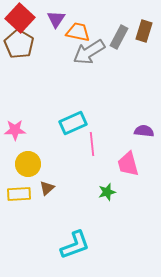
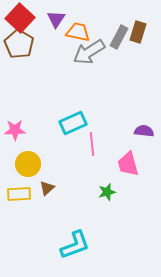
brown rectangle: moved 6 px left, 1 px down
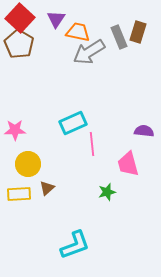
gray rectangle: rotated 50 degrees counterclockwise
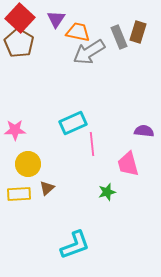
brown pentagon: moved 1 px up
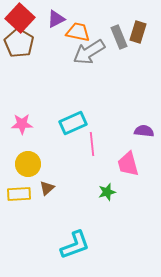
purple triangle: rotated 30 degrees clockwise
pink star: moved 7 px right, 6 px up
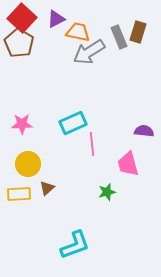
red square: moved 2 px right
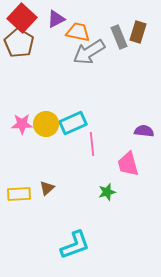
yellow circle: moved 18 px right, 40 px up
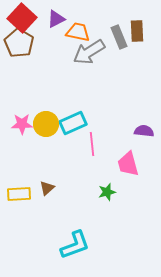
brown rectangle: moved 1 px left, 1 px up; rotated 20 degrees counterclockwise
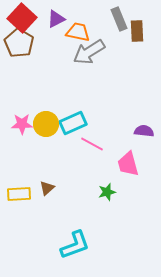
gray rectangle: moved 18 px up
pink line: rotated 55 degrees counterclockwise
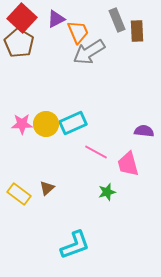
gray rectangle: moved 2 px left, 1 px down
orange trapezoid: rotated 55 degrees clockwise
pink line: moved 4 px right, 8 px down
yellow rectangle: rotated 40 degrees clockwise
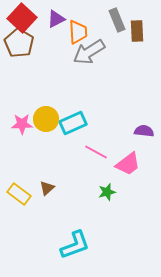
orange trapezoid: rotated 20 degrees clockwise
yellow circle: moved 5 px up
pink trapezoid: rotated 112 degrees counterclockwise
